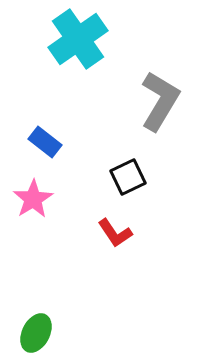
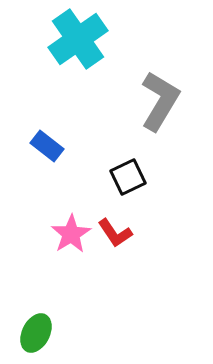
blue rectangle: moved 2 px right, 4 px down
pink star: moved 38 px right, 35 px down
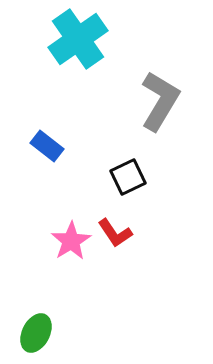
pink star: moved 7 px down
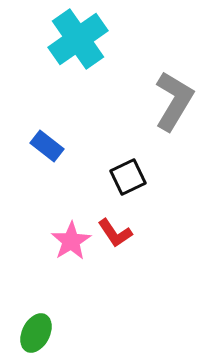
gray L-shape: moved 14 px right
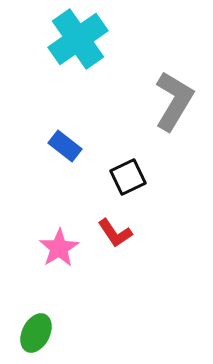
blue rectangle: moved 18 px right
pink star: moved 12 px left, 7 px down
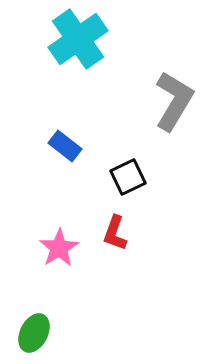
red L-shape: rotated 54 degrees clockwise
green ellipse: moved 2 px left
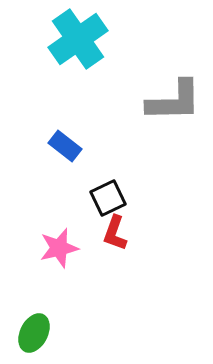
gray L-shape: rotated 58 degrees clockwise
black square: moved 20 px left, 21 px down
pink star: rotated 18 degrees clockwise
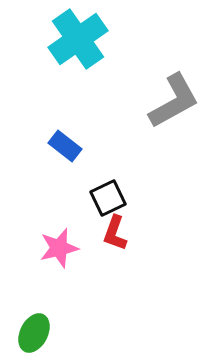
gray L-shape: rotated 28 degrees counterclockwise
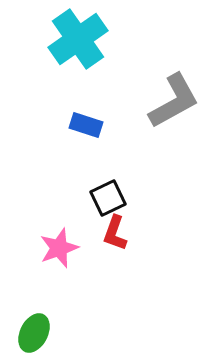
blue rectangle: moved 21 px right, 21 px up; rotated 20 degrees counterclockwise
pink star: rotated 6 degrees counterclockwise
